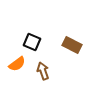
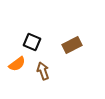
brown rectangle: rotated 54 degrees counterclockwise
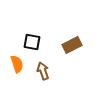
black square: rotated 12 degrees counterclockwise
orange semicircle: rotated 72 degrees counterclockwise
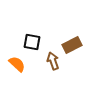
orange semicircle: rotated 30 degrees counterclockwise
brown arrow: moved 10 px right, 10 px up
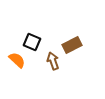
black square: rotated 12 degrees clockwise
orange semicircle: moved 4 px up
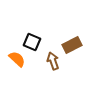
orange semicircle: moved 1 px up
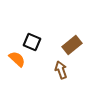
brown rectangle: rotated 12 degrees counterclockwise
brown arrow: moved 8 px right, 9 px down
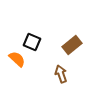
brown arrow: moved 4 px down
